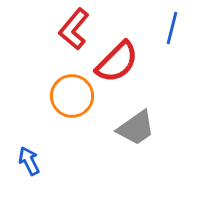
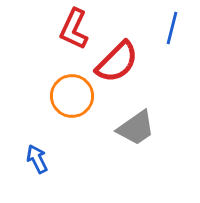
red L-shape: rotated 15 degrees counterclockwise
blue arrow: moved 8 px right, 2 px up
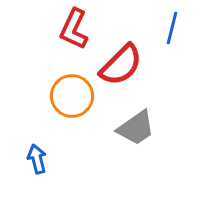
red semicircle: moved 4 px right, 3 px down
blue arrow: rotated 12 degrees clockwise
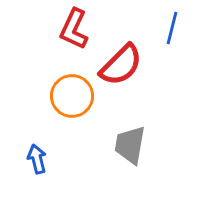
gray trapezoid: moved 6 px left, 17 px down; rotated 135 degrees clockwise
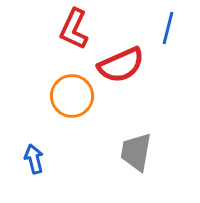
blue line: moved 4 px left
red semicircle: rotated 21 degrees clockwise
gray trapezoid: moved 6 px right, 7 px down
blue arrow: moved 3 px left
